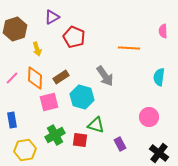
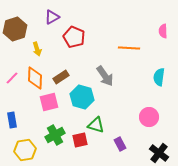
red square: rotated 21 degrees counterclockwise
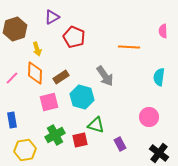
orange line: moved 1 px up
orange diamond: moved 5 px up
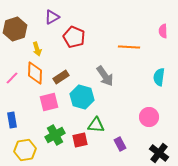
green triangle: rotated 12 degrees counterclockwise
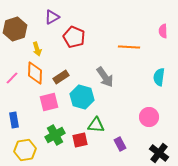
gray arrow: moved 1 px down
blue rectangle: moved 2 px right
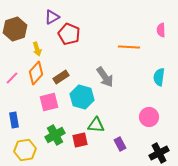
pink semicircle: moved 2 px left, 1 px up
red pentagon: moved 5 px left, 3 px up
orange diamond: moved 1 px right; rotated 40 degrees clockwise
black cross: rotated 24 degrees clockwise
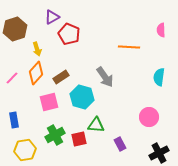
red square: moved 1 px left, 1 px up
